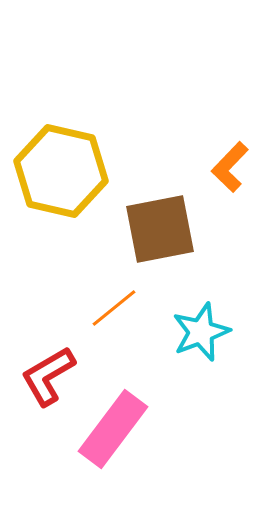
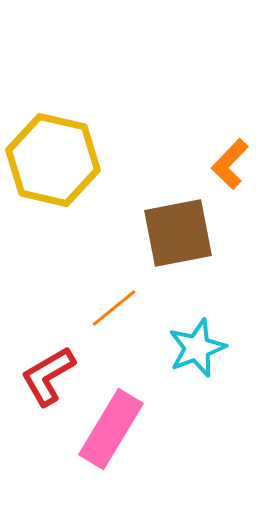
orange L-shape: moved 3 px up
yellow hexagon: moved 8 px left, 11 px up
brown square: moved 18 px right, 4 px down
cyan star: moved 4 px left, 16 px down
pink rectangle: moved 2 px left; rotated 6 degrees counterclockwise
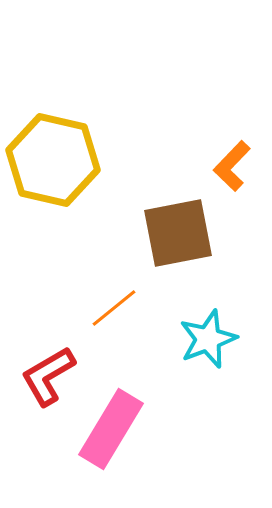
orange L-shape: moved 2 px right, 2 px down
cyan star: moved 11 px right, 9 px up
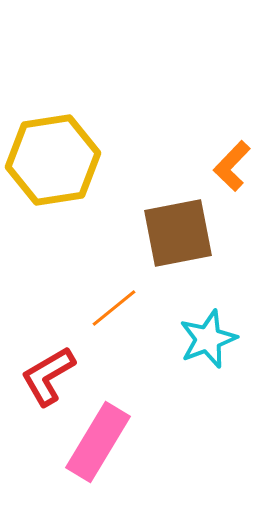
yellow hexagon: rotated 22 degrees counterclockwise
pink rectangle: moved 13 px left, 13 px down
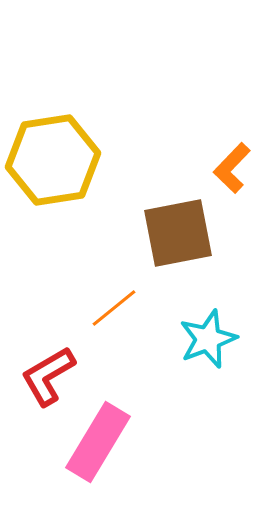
orange L-shape: moved 2 px down
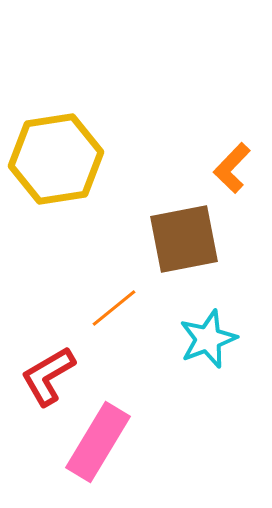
yellow hexagon: moved 3 px right, 1 px up
brown square: moved 6 px right, 6 px down
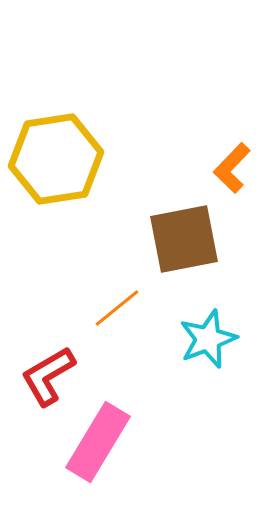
orange line: moved 3 px right
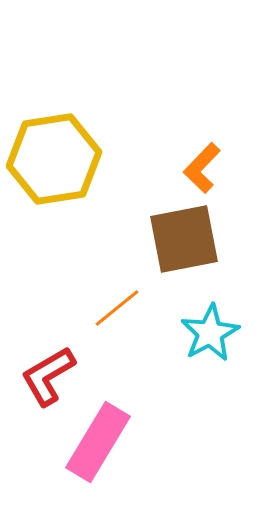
yellow hexagon: moved 2 px left
orange L-shape: moved 30 px left
cyan star: moved 2 px right, 6 px up; rotated 8 degrees counterclockwise
